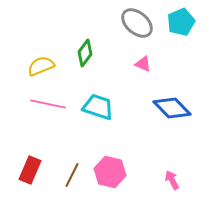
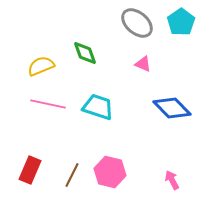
cyan pentagon: rotated 12 degrees counterclockwise
green diamond: rotated 56 degrees counterclockwise
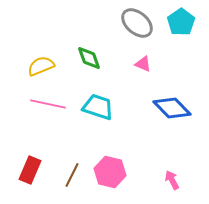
green diamond: moved 4 px right, 5 px down
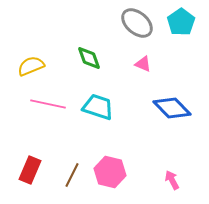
yellow semicircle: moved 10 px left
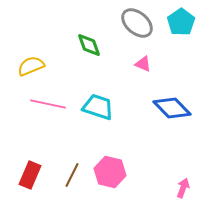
green diamond: moved 13 px up
red rectangle: moved 5 px down
pink arrow: moved 11 px right, 8 px down; rotated 48 degrees clockwise
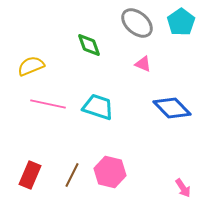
pink arrow: rotated 126 degrees clockwise
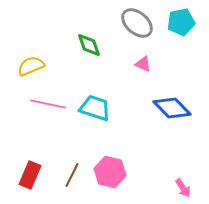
cyan pentagon: rotated 24 degrees clockwise
cyan trapezoid: moved 3 px left, 1 px down
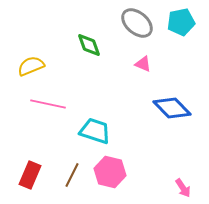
cyan trapezoid: moved 23 px down
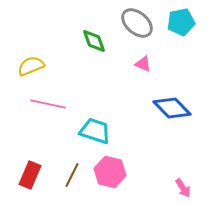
green diamond: moved 5 px right, 4 px up
